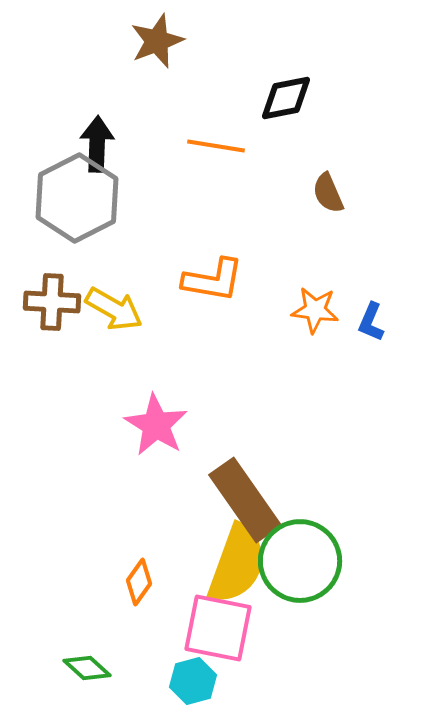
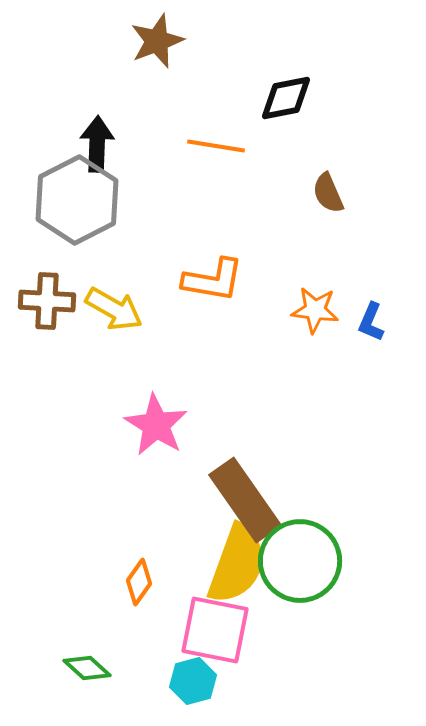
gray hexagon: moved 2 px down
brown cross: moved 5 px left, 1 px up
pink square: moved 3 px left, 2 px down
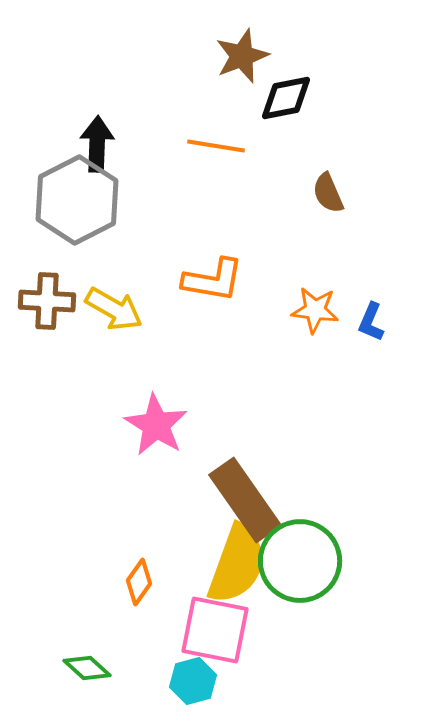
brown star: moved 85 px right, 15 px down
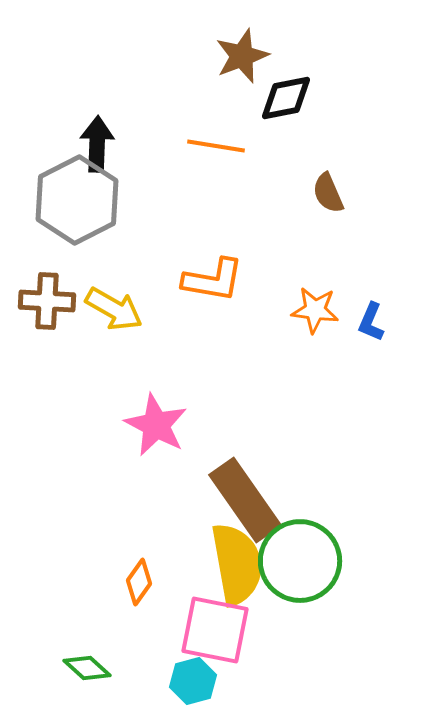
pink star: rotated 4 degrees counterclockwise
yellow semicircle: rotated 30 degrees counterclockwise
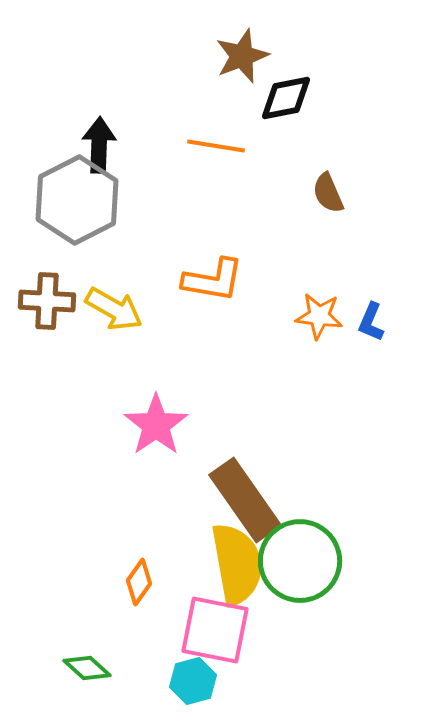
black arrow: moved 2 px right, 1 px down
orange star: moved 4 px right, 6 px down
pink star: rotated 10 degrees clockwise
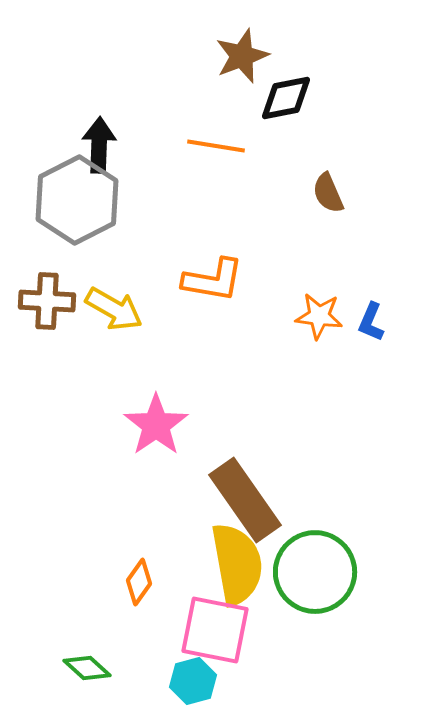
green circle: moved 15 px right, 11 px down
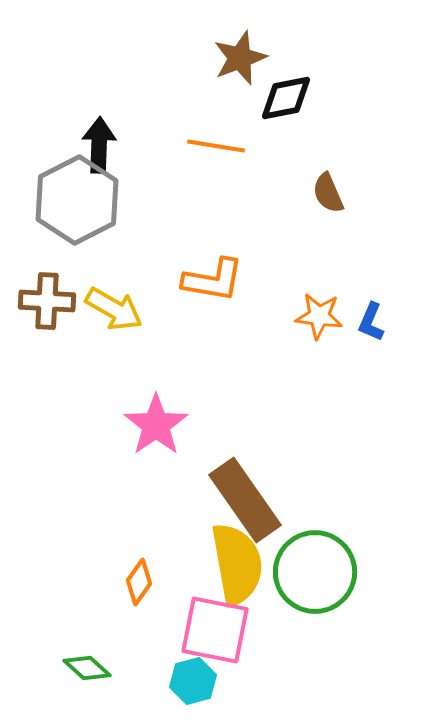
brown star: moved 2 px left, 2 px down
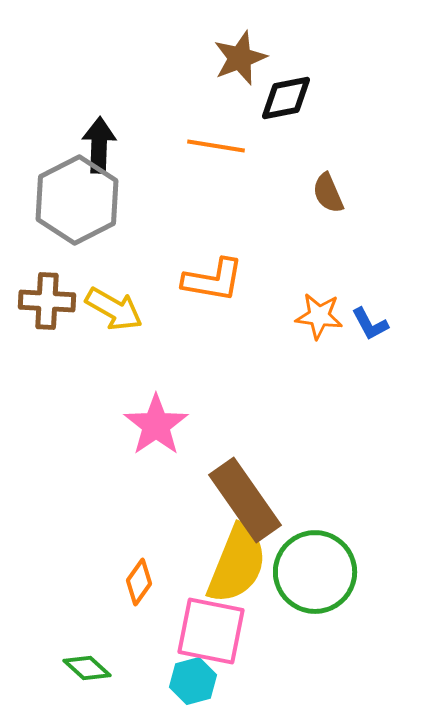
blue L-shape: moved 1 px left, 2 px down; rotated 51 degrees counterclockwise
yellow semicircle: rotated 32 degrees clockwise
pink square: moved 4 px left, 1 px down
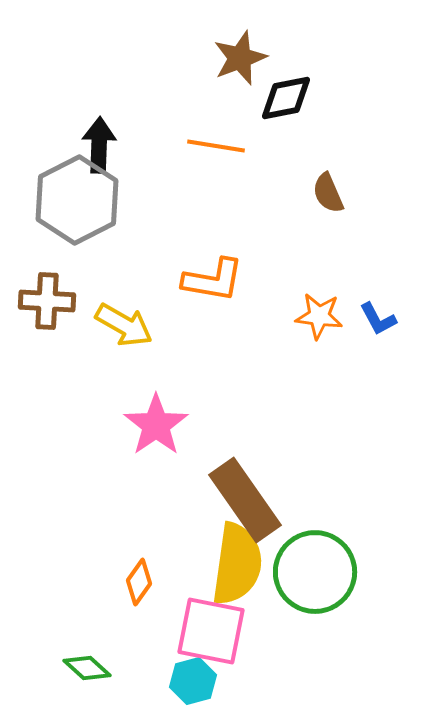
yellow arrow: moved 10 px right, 16 px down
blue L-shape: moved 8 px right, 5 px up
yellow semicircle: rotated 14 degrees counterclockwise
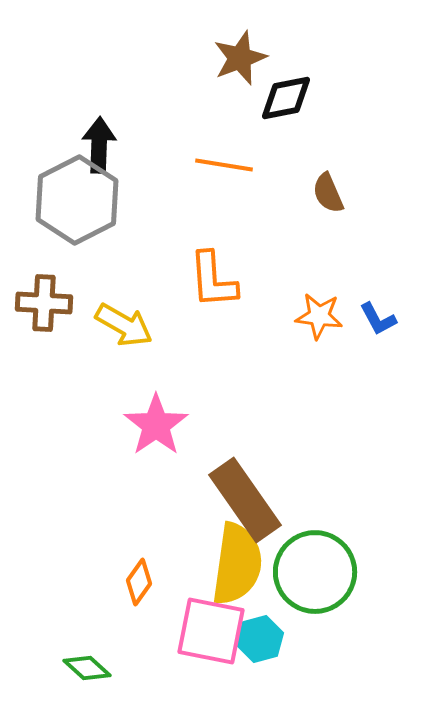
orange line: moved 8 px right, 19 px down
orange L-shape: rotated 76 degrees clockwise
brown cross: moved 3 px left, 2 px down
cyan hexagon: moved 67 px right, 42 px up
